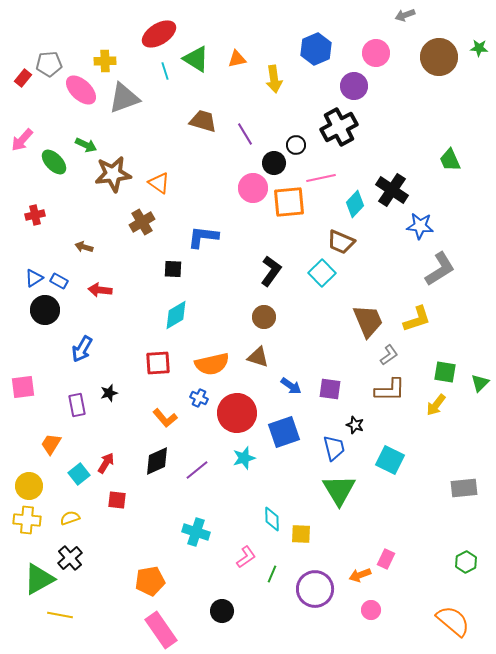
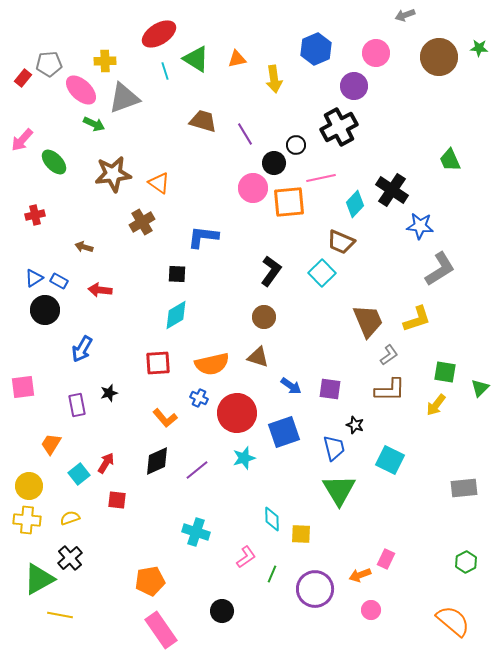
green arrow at (86, 145): moved 8 px right, 21 px up
black square at (173, 269): moved 4 px right, 5 px down
green triangle at (480, 383): moved 5 px down
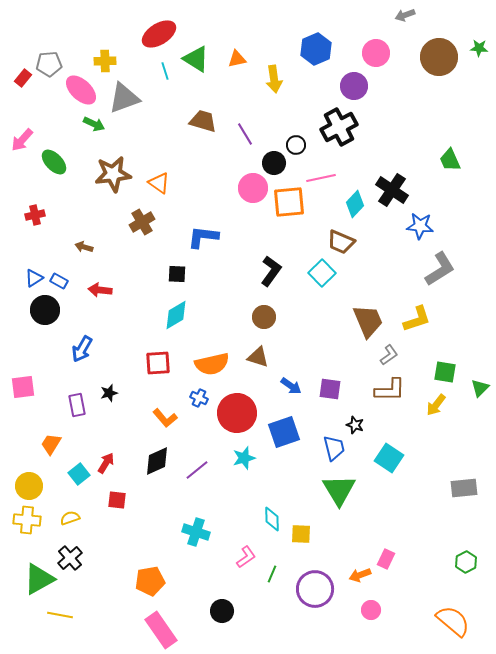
cyan square at (390, 460): moved 1 px left, 2 px up; rotated 8 degrees clockwise
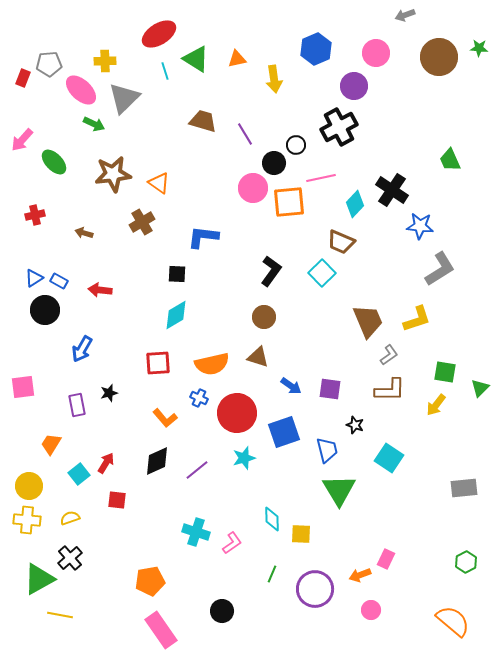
red rectangle at (23, 78): rotated 18 degrees counterclockwise
gray triangle at (124, 98): rotated 24 degrees counterclockwise
brown arrow at (84, 247): moved 14 px up
blue trapezoid at (334, 448): moved 7 px left, 2 px down
pink L-shape at (246, 557): moved 14 px left, 14 px up
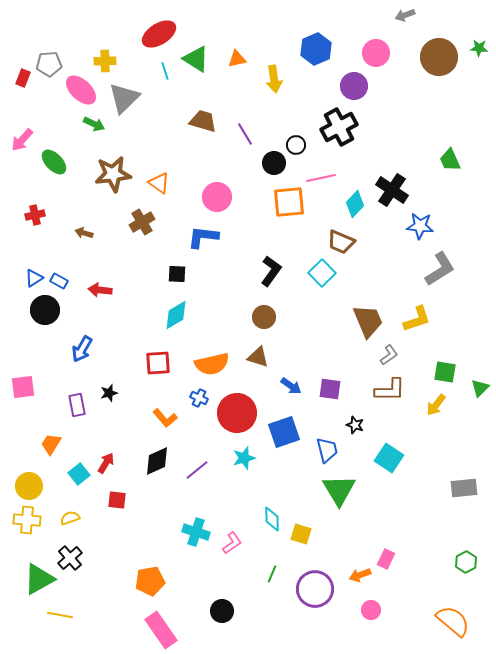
pink circle at (253, 188): moved 36 px left, 9 px down
yellow square at (301, 534): rotated 15 degrees clockwise
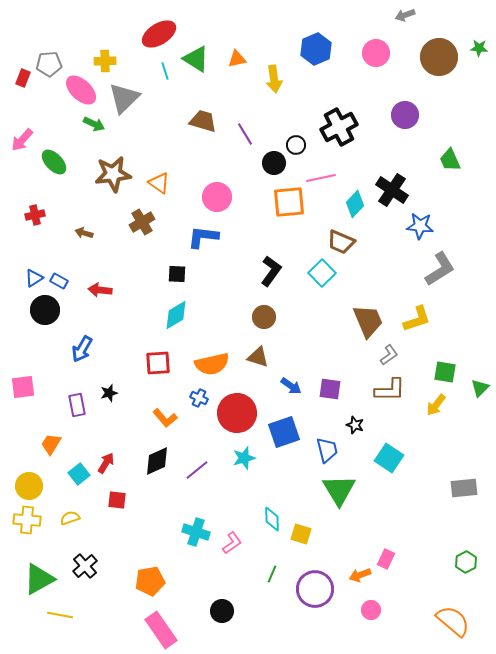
purple circle at (354, 86): moved 51 px right, 29 px down
black cross at (70, 558): moved 15 px right, 8 px down
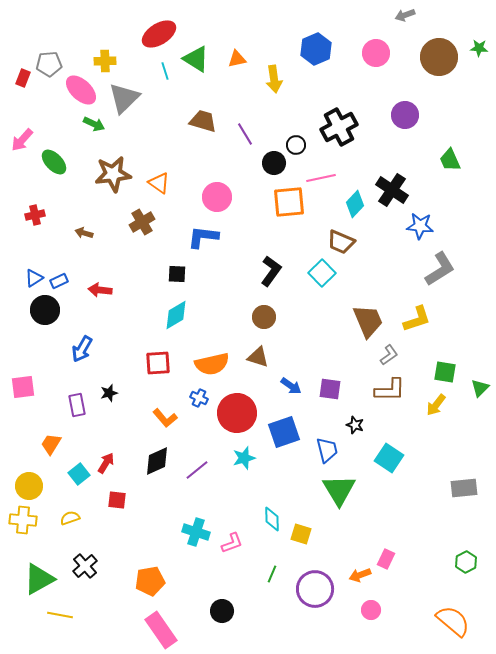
blue rectangle at (59, 281): rotated 54 degrees counterclockwise
yellow cross at (27, 520): moved 4 px left
pink L-shape at (232, 543): rotated 15 degrees clockwise
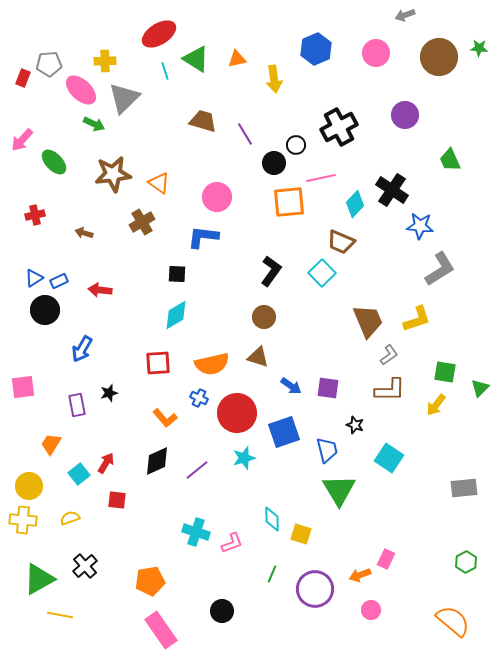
purple square at (330, 389): moved 2 px left, 1 px up
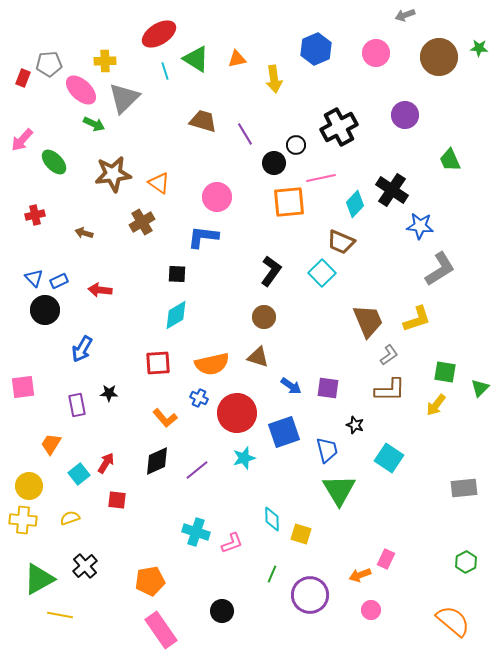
blue triangle at (34, 278): rotated 42 degrees counterclockwise
black star at (109, 393): rotated 18 degrees clockwise
purple circle at (315, 589): moved 5 px left, 6 px down
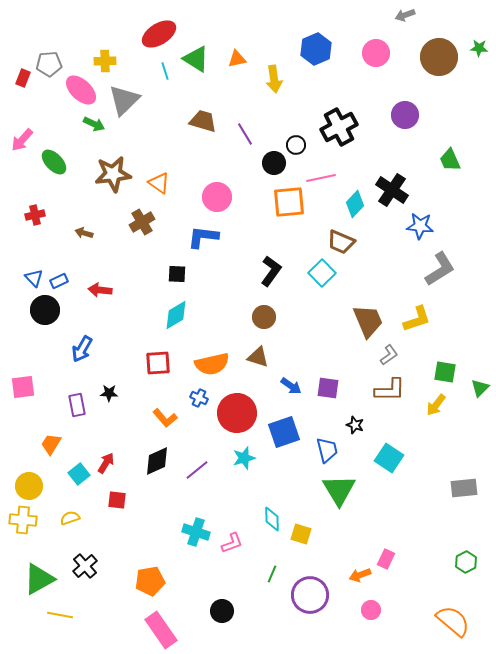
gray triangle at (124, 98): moved 2 px down
